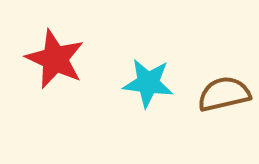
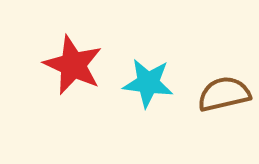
red star: moved 18 px right, 6 px down
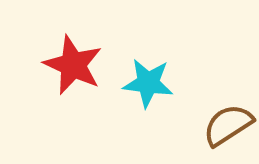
brown semicircle: moved 4 px right, 31 px down; rotated 20 degrees counterclockwise
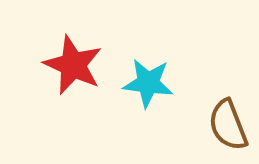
brown semicircle: rotated 78 degrees counterclockwise
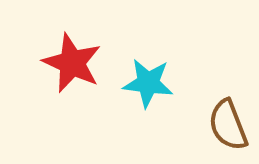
red star: moved 1 px left, 2 px up
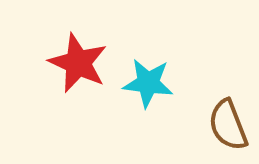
red star: moved 6 px right
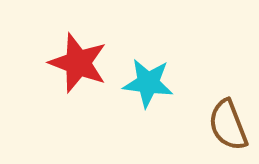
red star: rotated 4 degrees counterclockwise
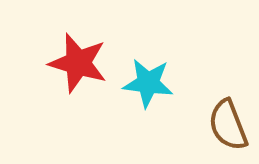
red star: rotated 4 degrees counterclockwise
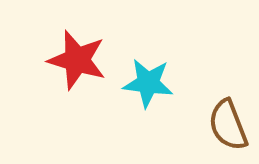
red star: moved 1 px left, 3 px up
